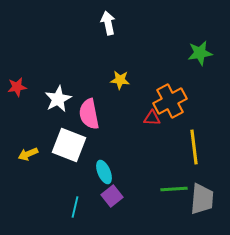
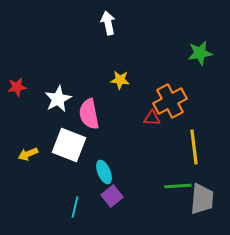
green line: moved 4 px right, 3 px up
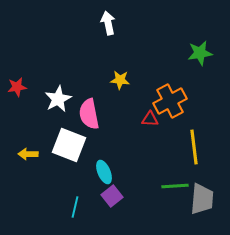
red triangle: moved 2 px left, 1 px down
yellow arrow: rotated 24 degrees clockwise
green line: moved 3 px left
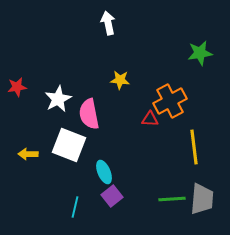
green line: moved 3 px left, 13 px down
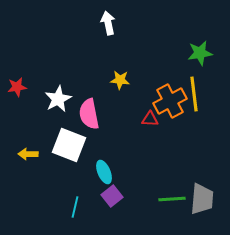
yellow line: moved 53 px up
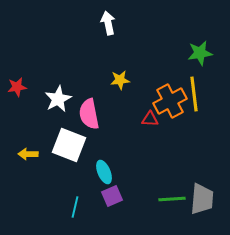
yellow star: rotated 12 degrees counterclockwise
purple square: rotated 15 degrees clockwise
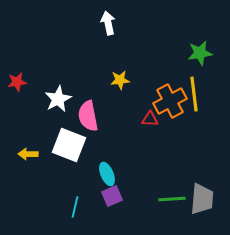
red star: moved 5 px up
pink semicircle: moved 1 px left, 2 px down
cyan ellipse: moved 3 px right, 2 px down
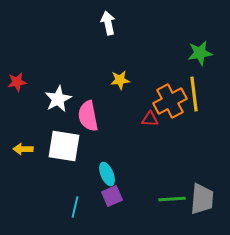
white square: moved 5 px left, 1 px down; rotated 12 degrees counterclockwise
yellow arrow: moved 5 px left, 5 px up
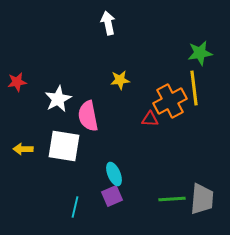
yellow line: moved 6 px up
cyan ellipse: moved 7 px right
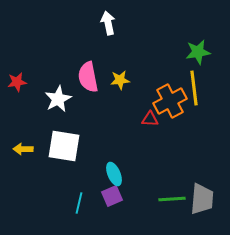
green star: moved 2 px left, 1 px up
pink semicircle: moved 39 px up
cyan line: moved 4 px right, 4 px up
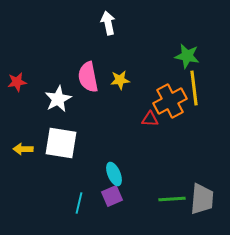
green star: moved 11 px left, 4 px down; rotated 20 degrees clockwise
white square: moved 3 px left, 3 px up
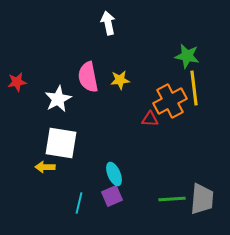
yellow arrow: moved 22 px right, 18 px down
